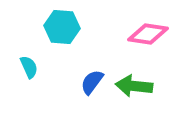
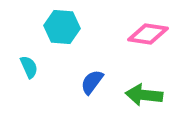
green arrow: moved 10 px right, 9 px down
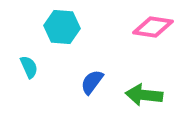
pink diamond: moved 5 px right, 7 px up
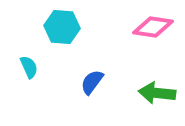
green arrow: moved 13 px right, 2 px up
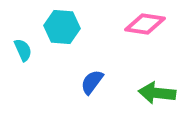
pink diamond: moved 8 px left, 3 px up
cyan semicircle: moved 6 px left, 17 px up
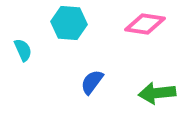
cyan hexagon: moved 7 px right, 4 px up
green arrow: rotated 12 degrees counterclockwise
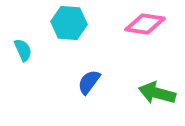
blue semicircle: moved 3 px left
green arrow: rotated 21 degrees clockwise
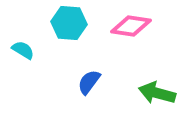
pink diamond: moved 14 px left, 2 px down
cyan semicircle: rotated 35 degrees counterclockwise
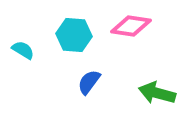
cyan hexagon: moved 5 px right, 12 px down
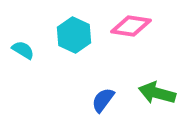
cyan hexagon: rotated 20 degrees clockwise
blue semicircle: moved 14 px right, 18 px down
